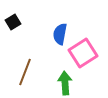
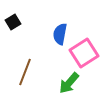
pink square: moved 1 px right
green arrow: moved 4 px right; rotated 135 degrees counterclockwise
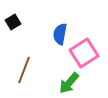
brown line: moved 1 px left, 2 px up
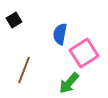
black square: moved 1 px right, 2 px up
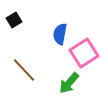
brown line: rotated 64 degrees counterclockwise
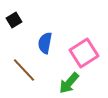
blue semicircle: moved 15 px left, 9 px down
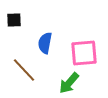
black square: rotated 28 degrees clockwise
pink square: rotated 28 degrees clockwise
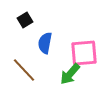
black square: moved 11 px right; rotated 28 degrees counterclockwise
green arrow: moved 1 px right, 9 px up
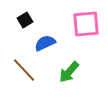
blue semicircle: rotated 55 degrees clockwise
pink square: moved 2 px right, 29 px up
green arrow: moved 1 px left, 2 px up
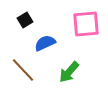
brown line: moved 1 px left
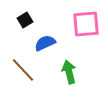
green arrow: rotated 125 degrees clockwise
